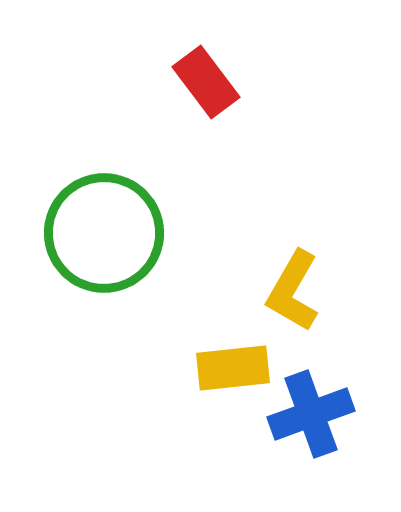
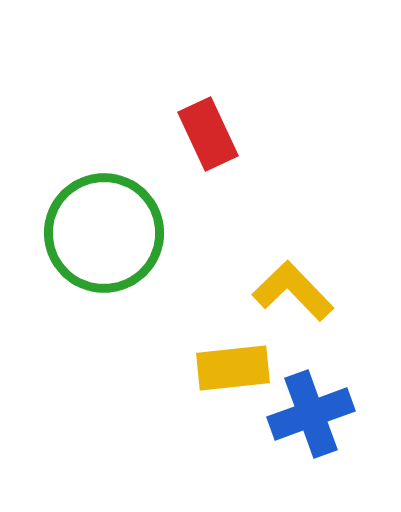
red rectangle: moved 2 px right, 52 px down; rotated 12 degrees clockwise
yellow L-shape: rotated 106 degrees clockwise
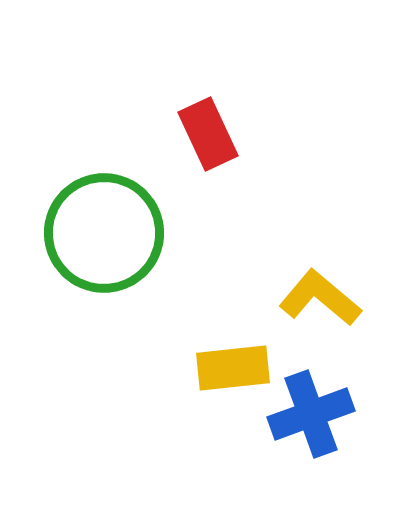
yellow L-shape: moved 27 px right, 7 px down; rotated 6 degrees counterclockwise
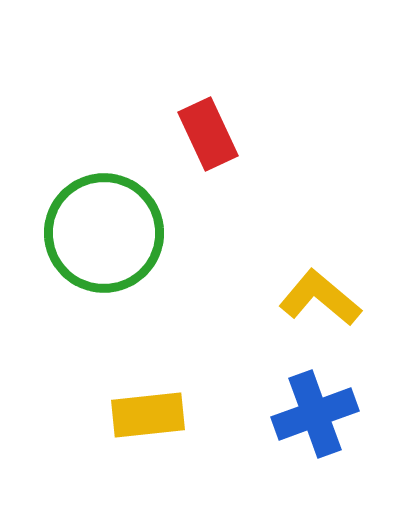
yellow rectangle: moved 85 px left, 47 px down
blue cross: moved 4 px right
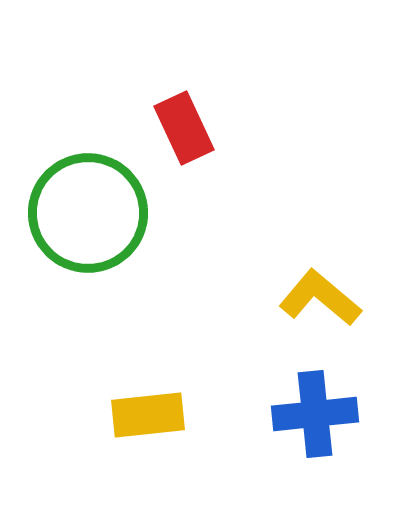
red rectangle: moved 24 px left, 6 px up
green circle: moved 16 px left, 20 px up
blue cross: rotated 14 degrees clockwise
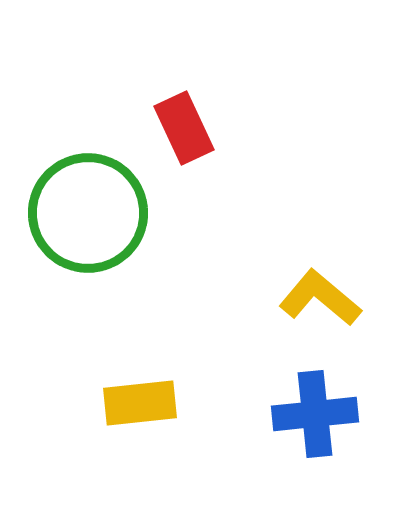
yellow rectangle: moved 8 px left, 12 px up
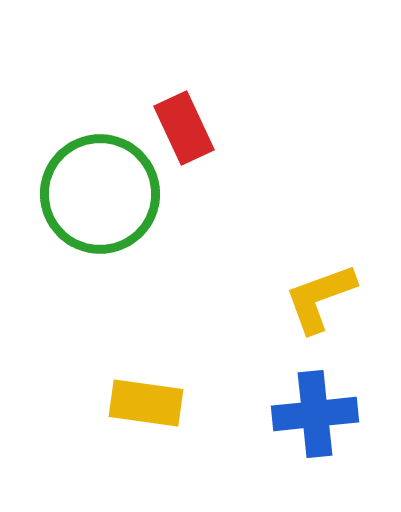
green circle: moved 12 px right, 19 px up
yellow L-shape: rotated 60 degrees counterclockwise
yellow rectangle: moved 6 px right; rotated 14 degrees clockwise
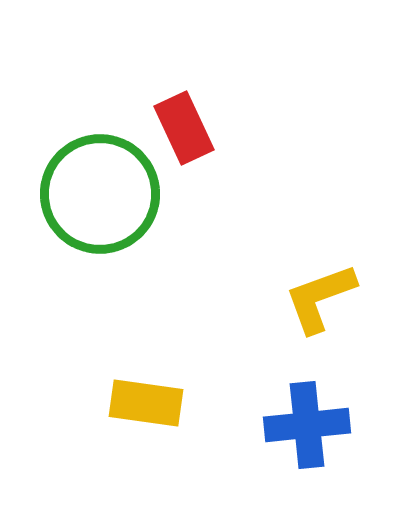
blue cross: moved 8 px left, 11 px down
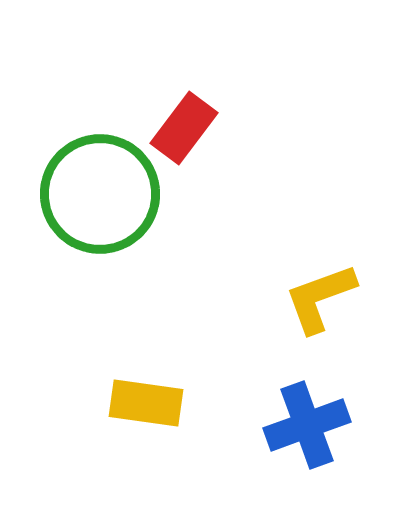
red rectangle: rotated 62 degrees clockwise
blue cross: rotated 14 degrees counterclockwise
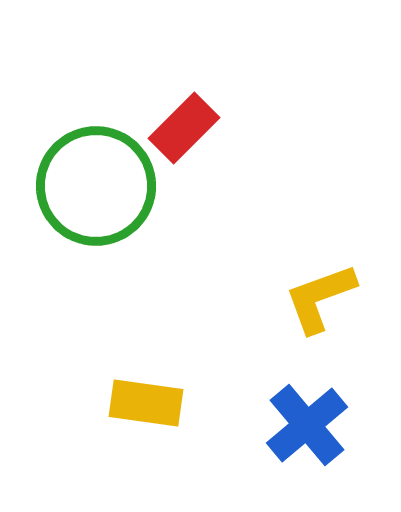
red rectangle: rotated 8 degrees clockwise
green circle: moved 4 px left, 8 px up
blue cross: rotated 20 degrees counterclockwise
